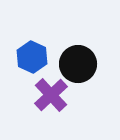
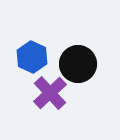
purple cross: moved 1 px left, 2 px up
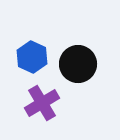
purple cross: moved 8 px left, 10 px down; rotated 12 degrees clockwise
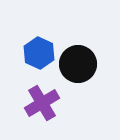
blue hexagon: moved 7 px right, 4 px up
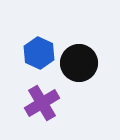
black circle: moved 1 px right, 1 px up
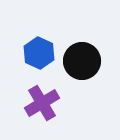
black circle: moved 3 px right, 2 px up
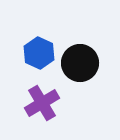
black circle: moved 2 px left, 2 px down
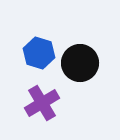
blue hexagon: rotated 8 degrees counterclockwise
